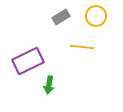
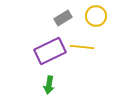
gray rectangle: moved 2 px right, 1 px down
purple rectangle: moved 22 px right, 10 px up
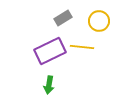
yellow circle: moved 3 px right, 5 px down
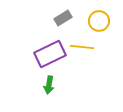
purple rectangle: moved 3 px down
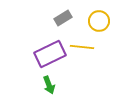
green arrow: rotated 30 degrees counterclockwise
